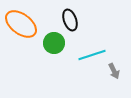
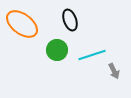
orange ellipse: moved 1 px right
green circle: moved 3 px right, 7 px down
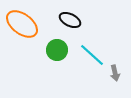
black ellipse: rotated 45 degrees counterclockwise
cyan line: rotated 60 degrees clockwise
gray arrow: moved 1 px right, 2 px down; rotated 14 degrees clockwise
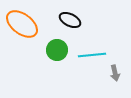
cyan line: rotated 48 degrees counterclockwise
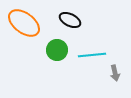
orange ellipse: moved 2 px right, 1 px up
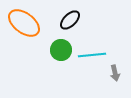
black ellipse: rotated 70 degrees counterclockwise
green circle: moved 4 px right
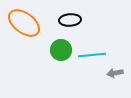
black ellipse: rotated 40 degrees clockwise
gray arrow: rotated 91 degrees clockwise
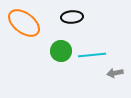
black ellipse: moved 2 px right, 3 px up
green circle: moved 1 px down
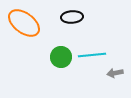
green circle: moved 6 px down
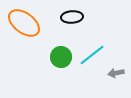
cyan line: rotated 32 degrees counterclockwise
gray arrow: moved 1 px right
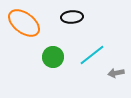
green circle: moved 8 px left
